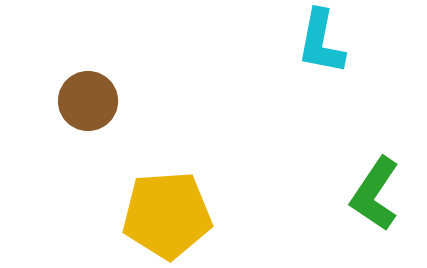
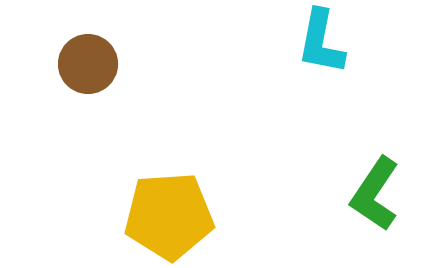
brown circle: moved 37 px up
yellow pentagon: moved 2 px right, 1 px down
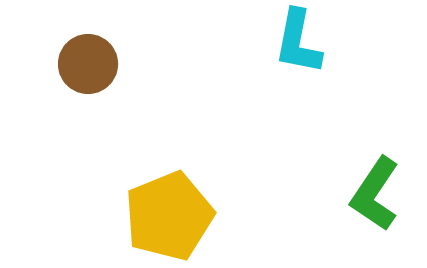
cyan L-shape: moved 23 px left
yellow pentagon: rotated 18 degrees counterclockwise
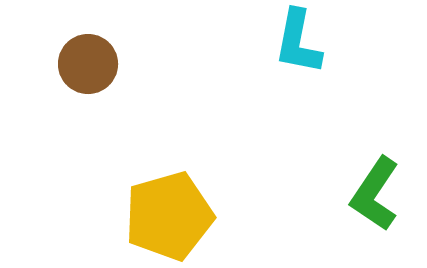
yellow pentagon: rotated 6 degrees clockwise
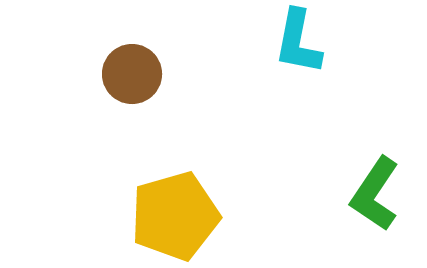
brown circle: moved 44 px right, 10 px down
yellow pentagon: moved 6 px right
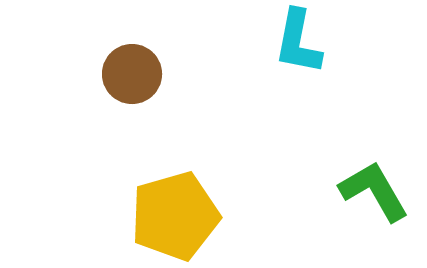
green L-shape: moved 1 px left, 3 px up; rotated 116 degrees clockwise
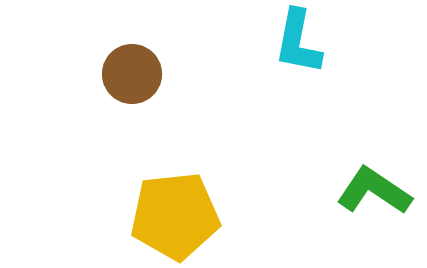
green L-shape: rotated 26 degrees counterclockwise
yellow pentagon: rotated 10 degrees clockwise
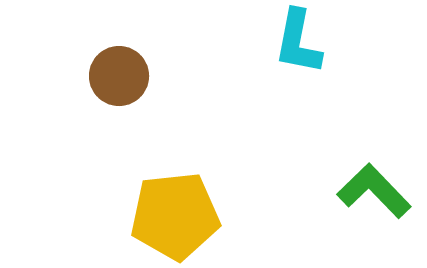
brown circle: moved 13 px left, 2 px down
green L-shape: rotated 12 degrees clockwise
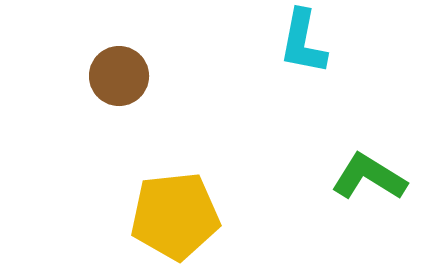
cyan L-shape: moved 5 px right
green L-shape: moved 5 px left, 14 px up; rotated 14 degrees counterclockwise
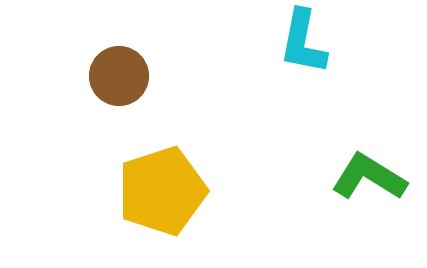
yellow pentagon: moved 13 px left, 25 px up; rotated 12 degrees counterclockwise
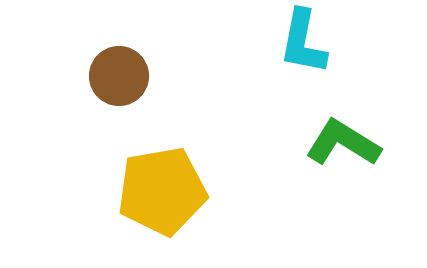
green L-shape: moved 26 px left, 34 px up
yellow pentagon: rotated 8 degrees clockwise
